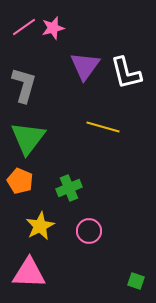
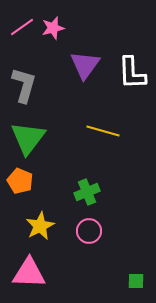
pink line: moved 2 px left
purple triangle: moved 1 px up
white L-shape: moved 6 px right; rotated 12 degrees clockwise
yellow line: moved 4 px down
green cross: moved 18 px right, 4 px down
green square: rotated 18 degrees counterclockwise
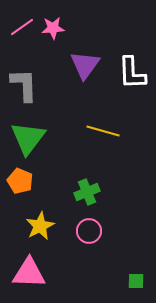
pink star: rotated 10 degrees clockwise
gray L-shape: rotated 18 degrees counterclockwise
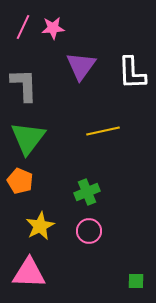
pink line: moved 1 px right; rotated 30 degrees counterclockwise
purple triangle: moved 4 px left, 1 px down
yellow line: rotated 28 degrees counterclockwise
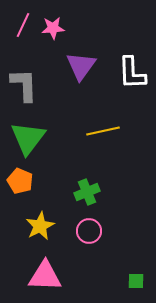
pink line: moved 2 px up
pink triangle: moved 16 px right, 3 px down
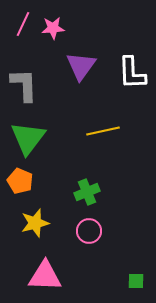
pink line: moved 1 px up
yellow star: moved 5 px left, 3 px up; rotated 12 degrees clockwise
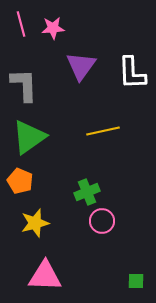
pink line: moved 2 px left; rotated 40 degrees counterclockwise
green triangle: moved 1 px right, 1 px up; rotated 18 degrees clockwise
pink circle: moved 13 px right, 10 px up
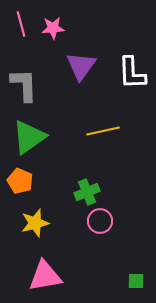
pink circle: moved 2 px left
pink triangle: rotated 12 degrees counterclockwise
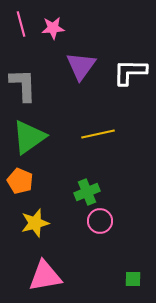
white L-shape: moved 2 px left, 1 px up; rotated 93 degrees clockwise
gray L-shape: moved 1 px left
yellow line: moved 5 px left, 3 px down
green square: moved 3 px left, 2 px up
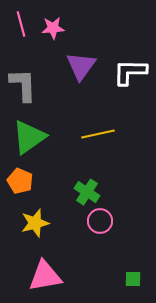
green cross: rotated 35 degrees counterclockwise
